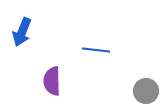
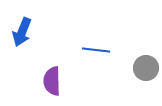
gray circle: moved 23 px up
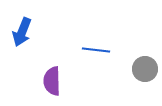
gray circle: moved 1 px left, 1 px down
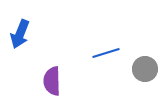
blue arrow: moved 2 px left, 2 px down
blue line: moved 10 px right, 3 px down; rotated 24 degrees counterclockwise
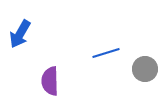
blue arrow: rotated 8 degrees clockwise
purple semicircle: moved 2 px left
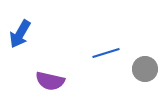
purple semicircle: rotated 76 degrees counterclockwise
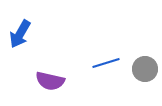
blue line: moved 10 px down
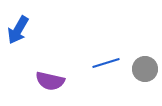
blue arrow: moved 2 px left, 4 px up
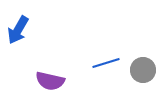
gray circle: moved 2 px left, 1 px down
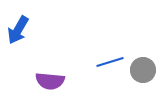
blue line: moved 4 px right, 1 px up
purple semicircle: rotated 8 degrees counterclockwise
